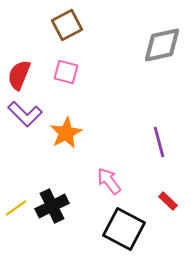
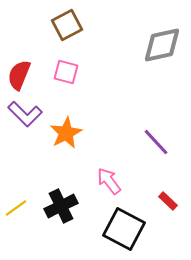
purple line: moved 3 px left; rotated 28 degrees counterclockwise
black cross: moved 9 px right
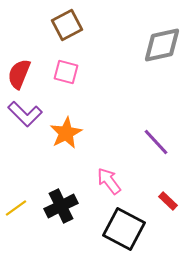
red semicircle: moved 1 px up
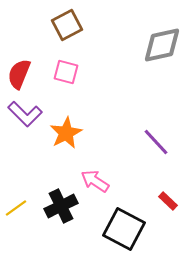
pink arrow: moved 14 px left; rotated 20 degrees counterclockwise
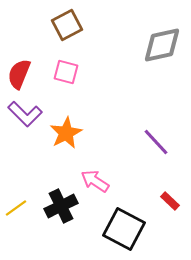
red rectangle: moved 2 px right
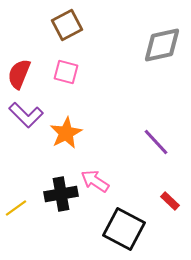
purple L-shape: moved 1 px right, 1 px down
black cross: moved 12 px up; rotated 16 degrees clockwise
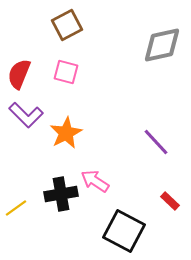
black square: moved 2 px down
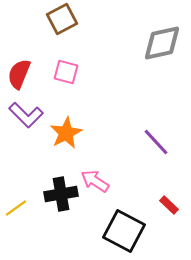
brown square: moved 5 px left, 6 px up
gray diamond: moved 2 px up
red rectangle: moved 1 px left, 4 px down
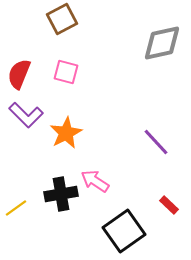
black square: rotated 27 degrees clockwise
